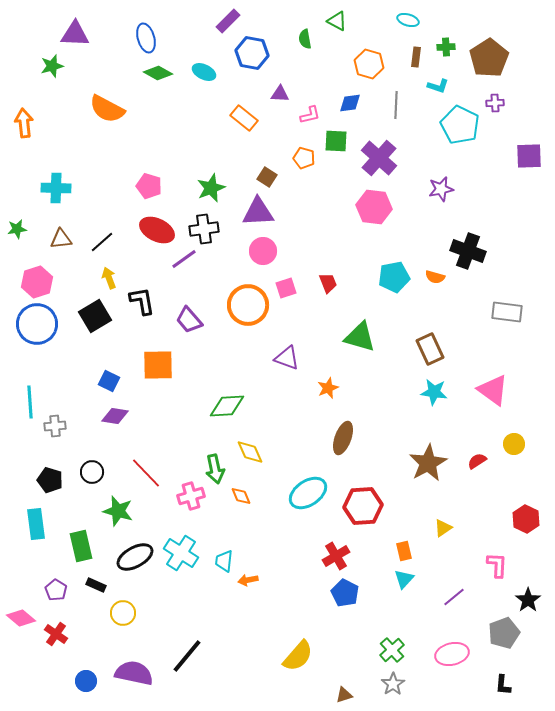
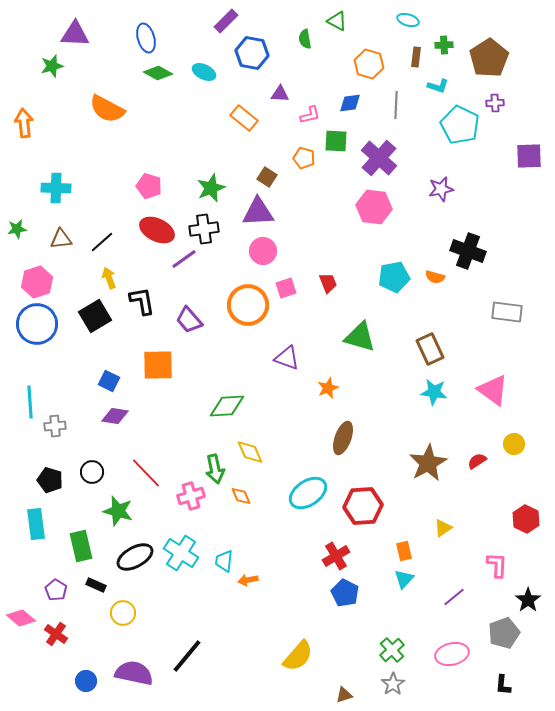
purple rectangle at (228, 21): moved 2 px left
green cross at (446, 47): moved 2 px left, 2 px up
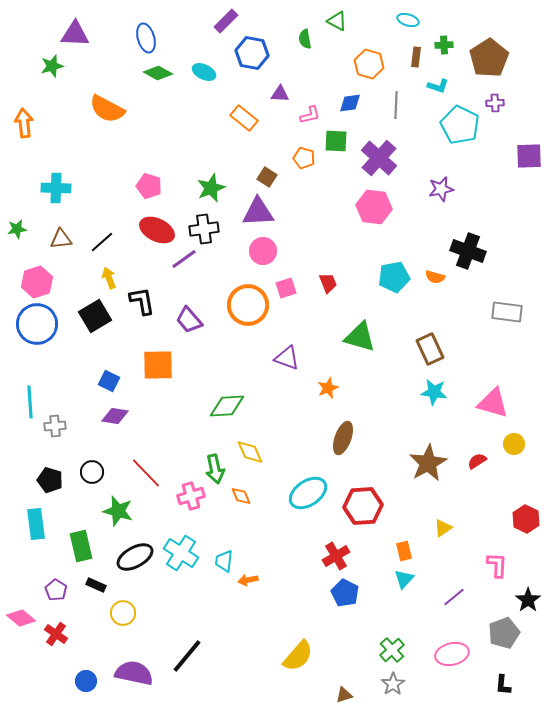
pink triangle at (493, 390): moved 13 px down; rotated 20 degrees counterclockwise
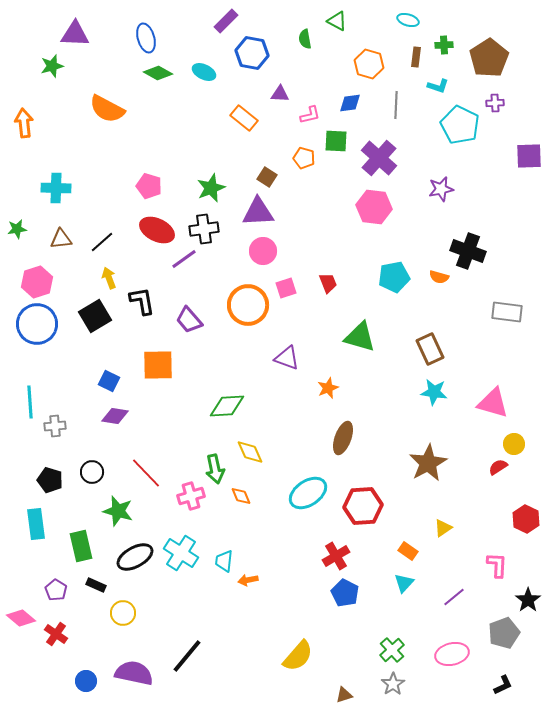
orange semicircle at (435, 277): moved 4 px right
red semicircle at (477, 461): moved 21 px right, 6 px down
orange rectangle at (404, 551): moved 4 px right; rotated 42 degrees counterclockwise
cyan triangle at (404, 579): moved 4 px down
black L-shape at (503, 685): rotated 120 degrees counterclockwise
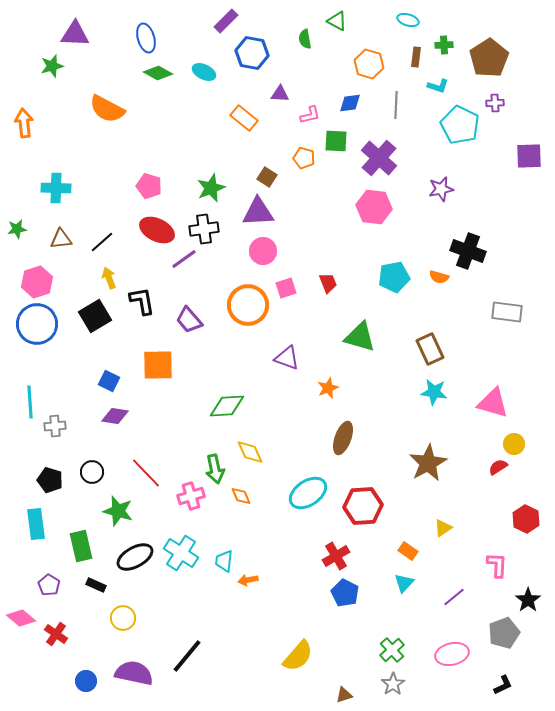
purple pentagon at (56, 590): moved 7 px left, 5 px up
yellow circle at (123, 613): moved 5 px down
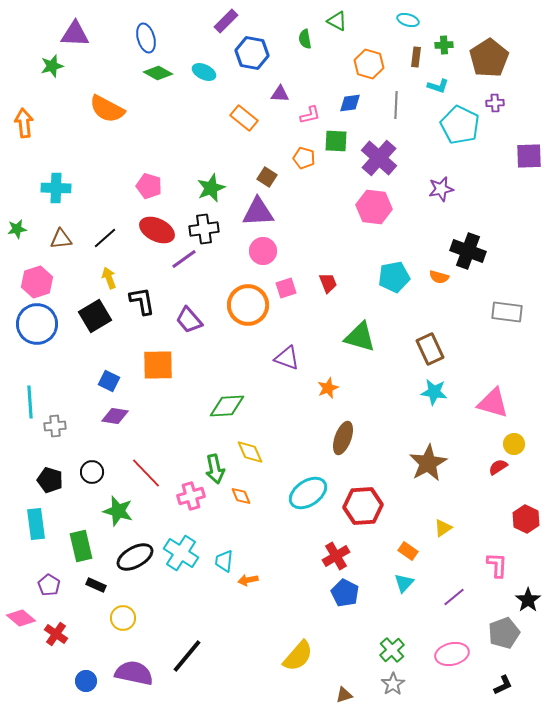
black line at (102, 242): moved 3 px right, 4 px up
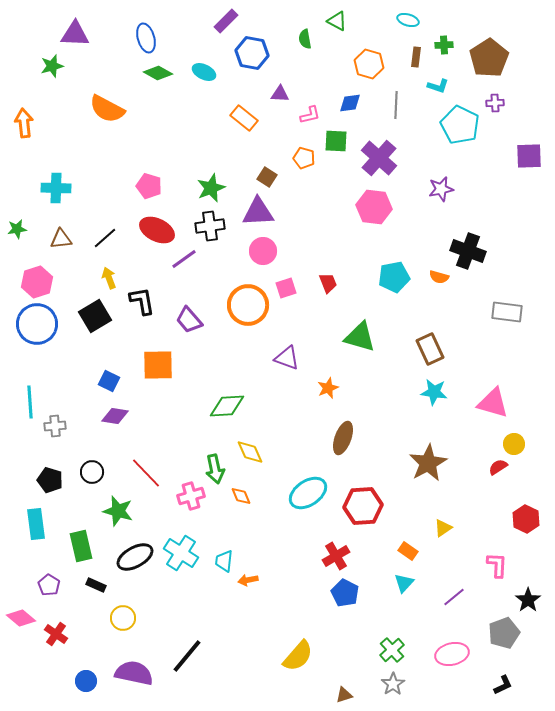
black cross at (204, 229): moved 6 px right, 3 px up
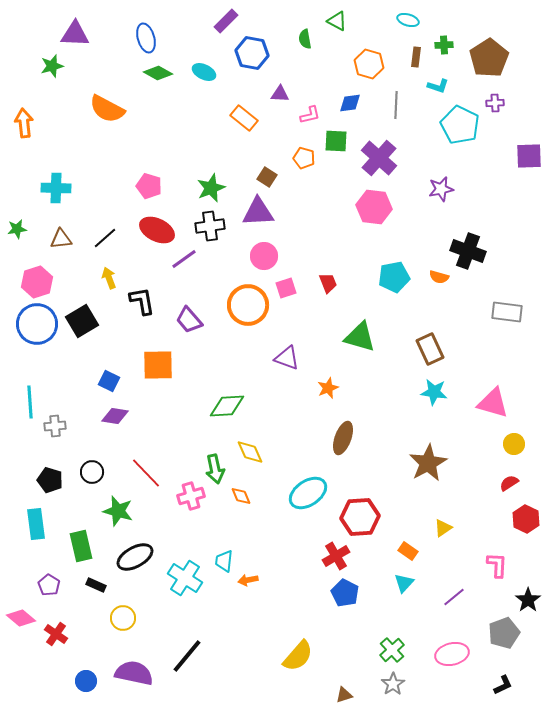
pink circle at (263, 251): moved 1 px right, 5 px down
black square at (95, 316): moved 13 px left, 5 px down
red semicircle at (498, 467): moved 11 px right, 16 px down
red hexagon at (363, 506): moved 3 px left, 11 px down
cyan cross at (181, 553): moved 4 px right, 25 px down
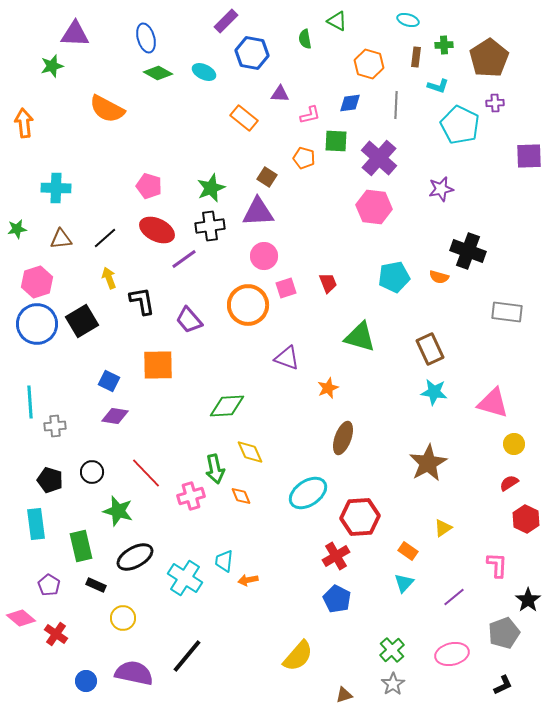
blue pentagon at (345, 593): moved 8 px left, 6 px down
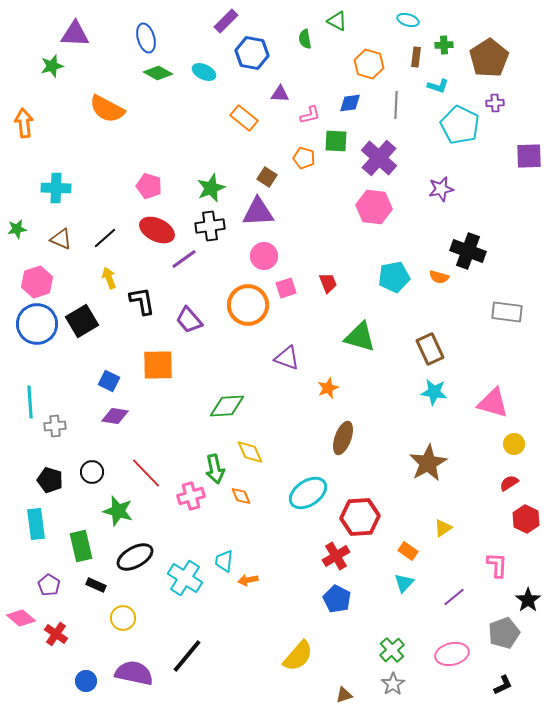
brown triangle at (61, 239): rotated 30 degrees clockwise
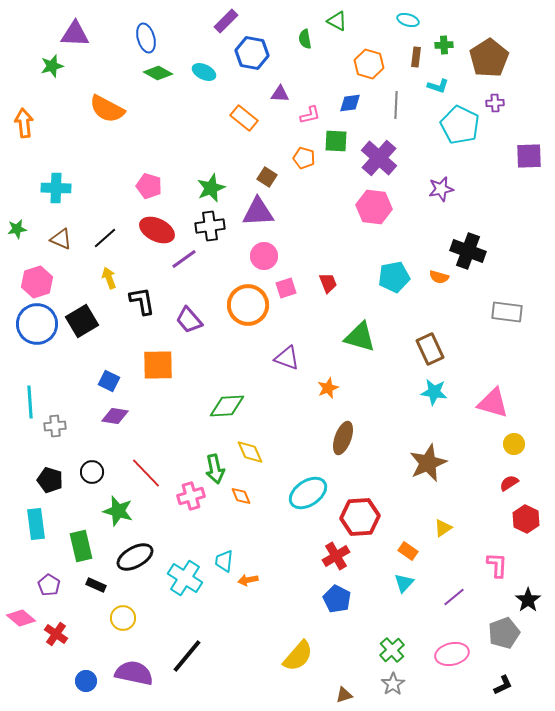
brown star at (428, 463): rotated 6 degrees clockwise
